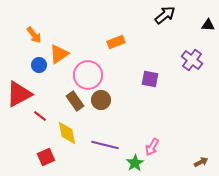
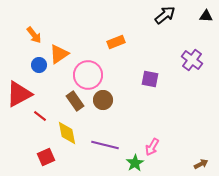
black triangle: moved 2 px left, 9 px up
brown circle: moved 2 px right
brown arrow: moved 2 px down
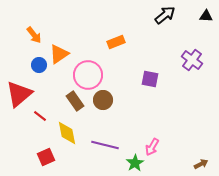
red triangle: rotated 12 degrees counterclockwise
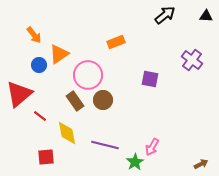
red square: rotated 18 degrees clockwise
green star: moved 1 px up
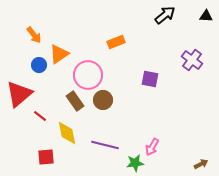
green star: moved 1 px down; rotated 24 degrees clockwise
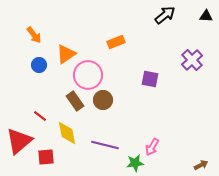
orange triangle: moved 7 px right
purple cross: rotated 10 degrees clockwise
red triangle: moved 47 px down
brown arrow: moved 1 px down
